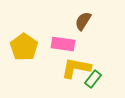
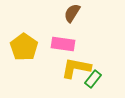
brown semicircle: moved 11 px left, 8 px up
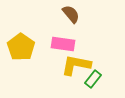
brown semicircle: moved 1 px left, 1 px down; rotated 108 degrees clockwise
yellow pentagon: moved 3 px left
yellow L-shape: moved 3 px up
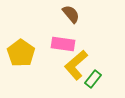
yellow pentagon: moved 6 px down
yellow L-shape: rotated 52 degrees counterclockwise
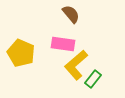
yellow pentagon: rotated 12 degrees counterclockwise
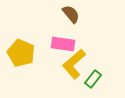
yellow L-shape: moved 2 px left, 1 px up
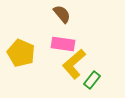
brown semicircle: moved 9 px left
green rectangle: moved 1 px left, 1 px down
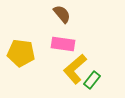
yellow pentagon: rotated 16 degrees counterclockwise
yellow L-shape: moved 1 px right, 5 px down
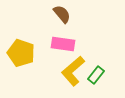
yellow pentagon: rotated 12 degrees clockwise
yellow L-shape: moved 2 px left, 2 px down
green rectangle: moved 4 px right, 5 px up
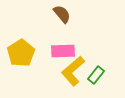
pink rectangle: moved 7 px down; rotated 10 degrees counterclockwise
yellow pentagon: rotated 20 degrees clockwise
